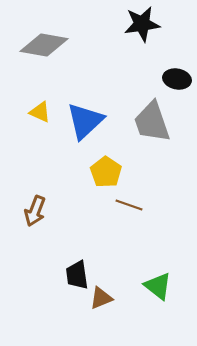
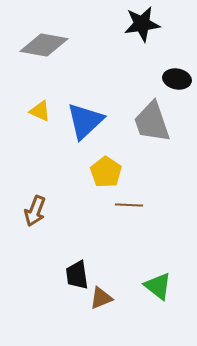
yellow triangle: moved 1 px up
brown line: rotated 16 degrees counterclockwise
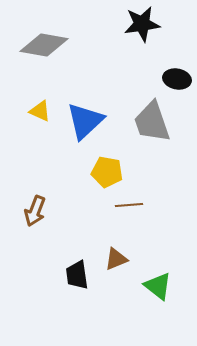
yellow pentagon: moved 1 px right; rotated 24 degrees counterclockwise
brown line: rotated 8 degrees counterclockwise
brown triangle: moved 15 px right, 39 px up
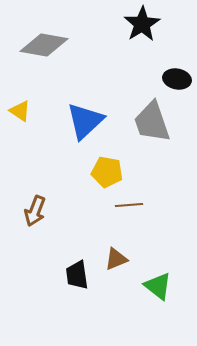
black star: rotated 24 degrees counterclockwise
yellow triangle: moved 20 px left; rotated 10 degrees clockwise
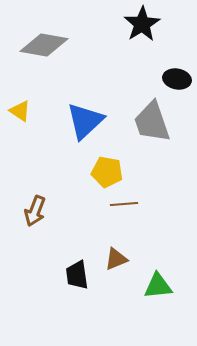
brown line: moved 5 px left, 1 px up
green triangle: rotated 44 degrees counterclockwise
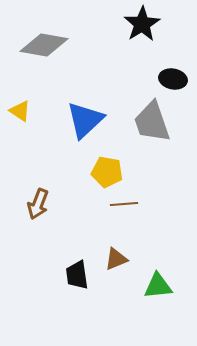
black ellipse: moved 4 px left
blue triangle: moved 1 px up
brown arrow: moved 3 px right, 7 px up
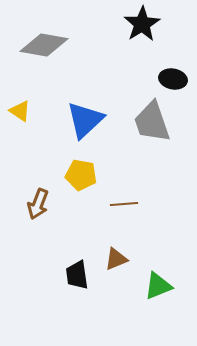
yellow pentagon: moved 26 px left, 3 px down
green triangle: rotated 16 degrees counterclockwise
